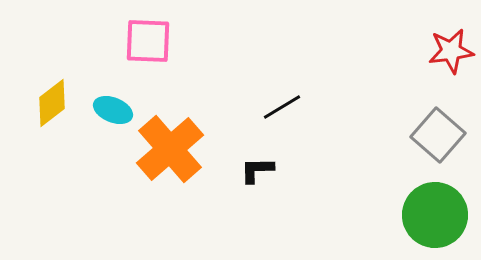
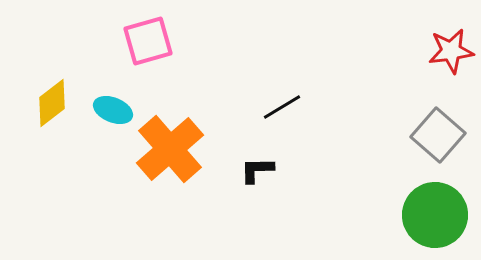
pink square: rotated 18 degrees counterclockwise
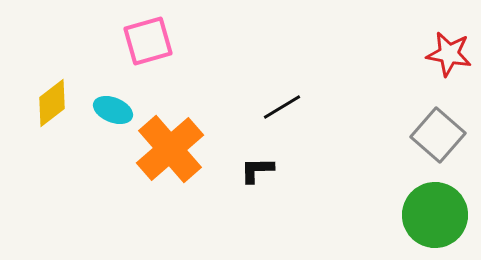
red star: moved 2 px left, 3 px down; rotated 18 degrees clockwise
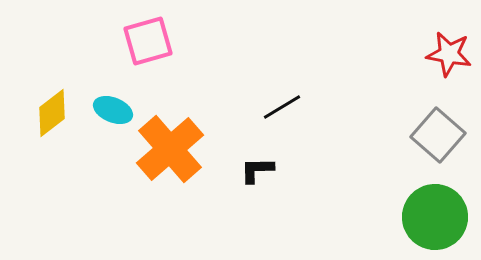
yellow diamond: moved 10 px down
green circle: moved 2 px down
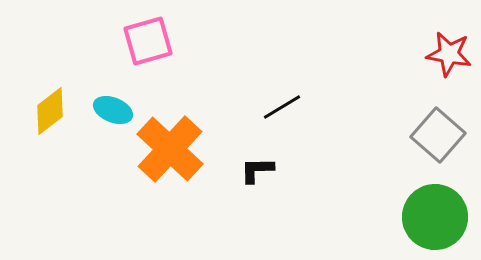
yellow diamond: moved 2 px left, 2 px up
orange cross: rotated 6 degrees counterclockwise
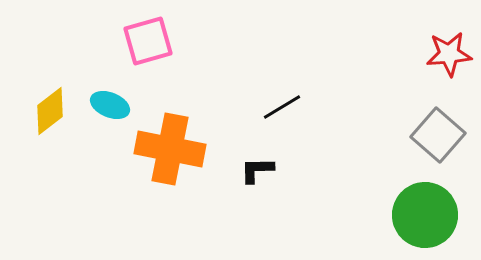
red star: rotated 15 degrees counterclockwise
cyan ellipse: moved 3 px left, 5 px up
orange cross: rotated 32 degrees counterclockwise
green circle: moved 10 px left, 2 px up
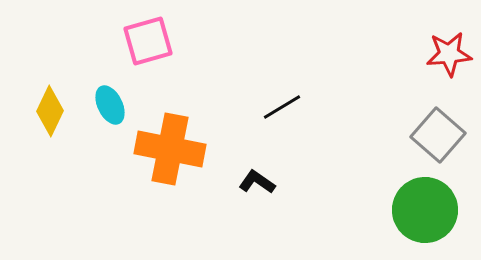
cyan ellipse: rotated 42 degrees clockwise
yellow diamond: rotated 27 degrees counterclockwise
black L-shape: moved 12 px down; rotated 36 degrees clockwise
green circle: moved 5 px up
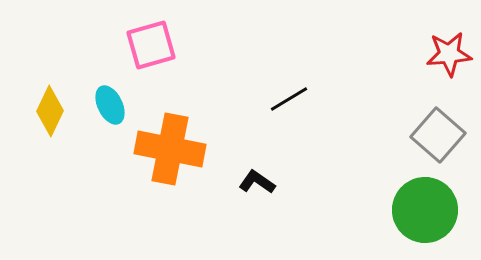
pink square: moved 3 px right, 4 px down
black line: moved 7 px right, 8 px up
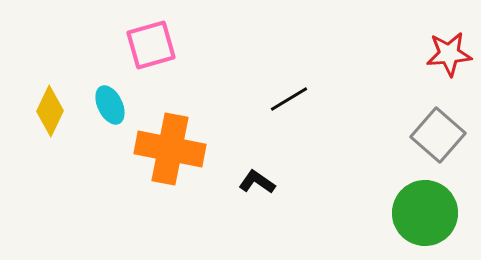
green circle: moved 3 px down
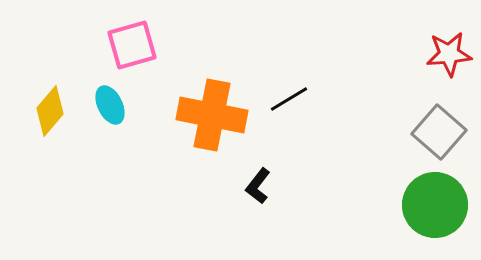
pink square: moved 19 px left
yellow diamond: rotated 15 degrees clockwise
gray square: moved 1 px right, 3 px up
orange cross: moved 42 px right, 34 px up
black L-shape: moved 1 px right, 4 px down; rotated 87 degrees counterclockwise
green circle: moved 10 px right, 8 px up
